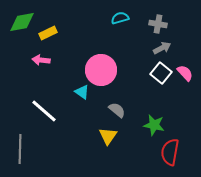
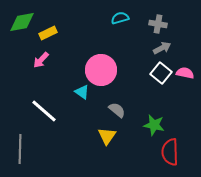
pink arrow: rotated 54 degrees counterclockwise
pink semicircle: rotated 36 degrees counterclockwise
yellow triangle: moved 1 px left
red semicircle: rotated 12 degrees counterclockwise
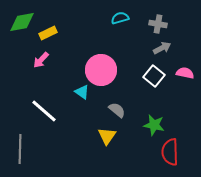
white square: moved 7 px left, 3 px down
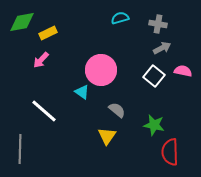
pink semicircle: moved 2 px left, 2 px up
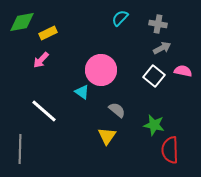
cyan semicircle: rotated 30 degrees counterclockwise
red semicircle: moved 2 px up
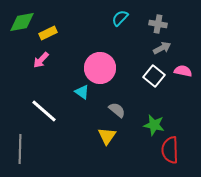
pink circle: moved 1 px left, 2 px up
